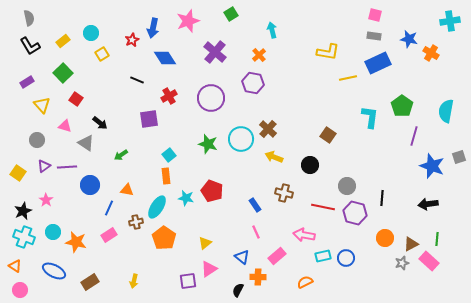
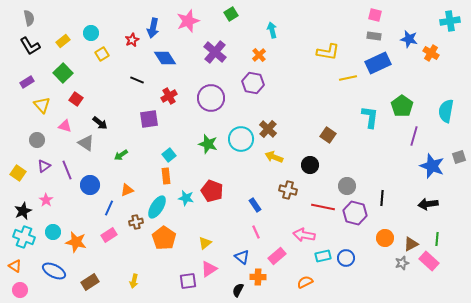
purple line at (67, 167): moved 3 px down; rotated 72 degrees clockwise
orange triangle at (127, 190): rotated 32 degrees counterclockwise
brown cross at (284, 193): moved 4 px right, 3 px up
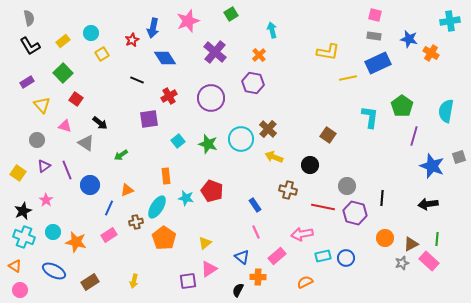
cyan square at (169, 155): moved 9 px right, 14 px up
pink arrow at (304, 235): moved 2 px left, 1 px up; rotated 20 degrees counterclockwise
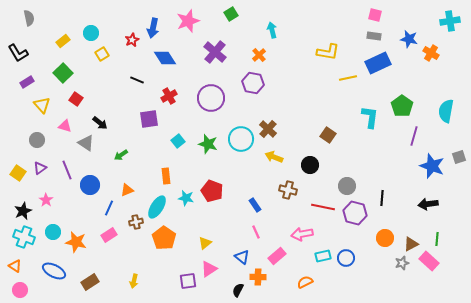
black L-shape at (30, 46): moved 12 px left, 7 px down
purple triangle at (44, 166): moved 4 px left, 2 px down
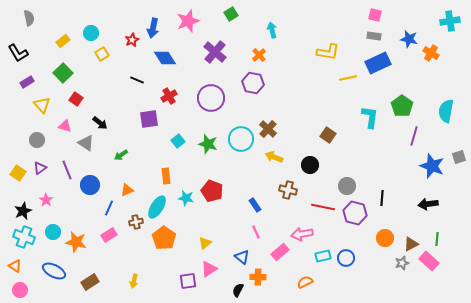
pink rectangle at (277, 256): moved 3 px right, 4 px up
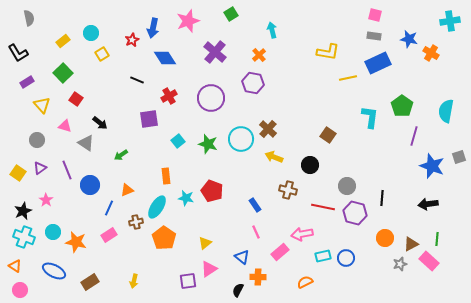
gray star at (402, 263): moved 2 px left, 1 px down
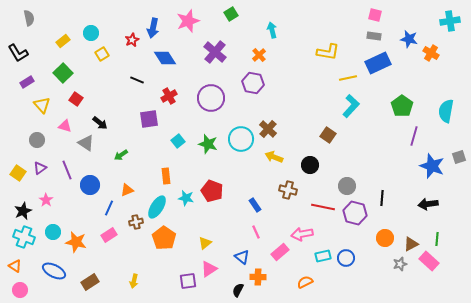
cyan L-shape at (370, 117): moved 19 px left, 11 px up; rotated 35 degrees clockwise
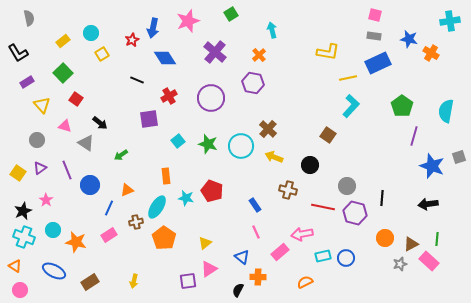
cyan circle at (241, 139): moved 7 px down
cyan circle at (53, 232): moved 2 px up
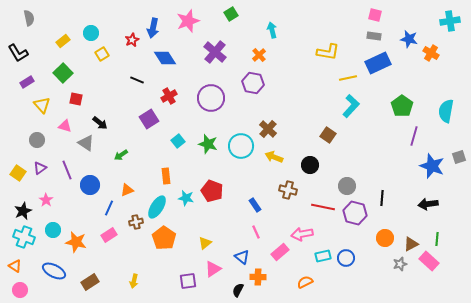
red square at (76, 99): rotated 24 degrees counterclockwise
purple square at (149, 119): rotated 24 degrees counterclockwise
pink triangle at (209, 269): moved 4 px right
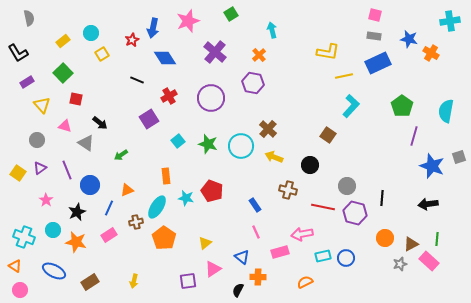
yellow line at (348, 78): moved 4 px left, 2 px up
black star at (23, 211): moved 54 px right, 1 px down
pink rectangle at (280, 252): rotated 24 degrees clockwise
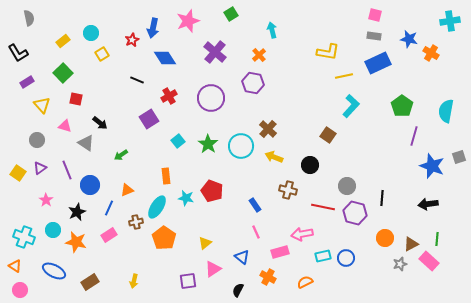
green star at (208, 144): rotated 18 degrees clockwise
orange cross at (258, 277): moved 10 px right; rotated 28 degrees clockwise
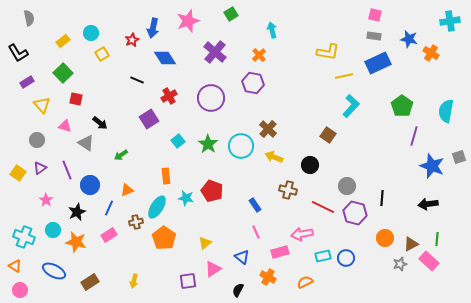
red line at (323, 207): rotated 15 degrees clockwise
